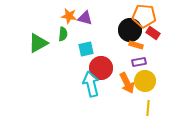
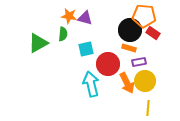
orange rectangle: moved 7 px left, 3 px down
red circle: moved 7 px right, 4 px up
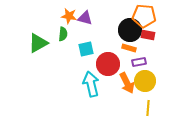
red rectangle: moved 5 px left, 2 px down; rotated 24 degrees counterclockwise
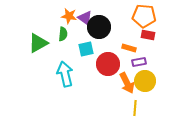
purple triangle: rotated 21 degrees clockwise
black circle: moved 31 px left, 3 px up
cyan arrow: moved 26 px left, 10 px up
yellow line: moved 13 px left
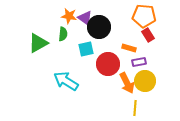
red rectangle: rotated 48 degrees clockwise
cyan arrow: moved 1 px right, 7 px down; rotated 45 degrees counterclockwise
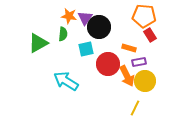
purple triangle: rotated 28 degrees clockwise
red rectangle: moved 2 px right
orange arrow: moved 7 px up
yellow line: rotated 21 degrees clockwise
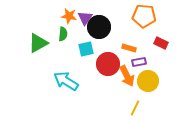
red rectangle: moved 11 px right, 8 px down; rotated 32 degrees counterclockwise
yellow circle: moved 3 px right
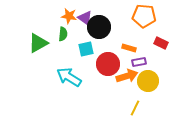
purple triangle: rotated 28 degrees counterclockwise
orange arrow: rotated 80 degrees counterclockwise
cyan arrow: moved 3 px right, 4 px up
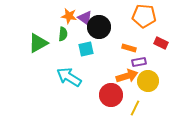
red circle: moved 3 px right, 31 px down
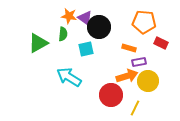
orange pentagon: moved 6 px down
